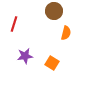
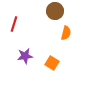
brown circle: moved 1 px right
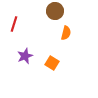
purple star: rotated 14 degrees counterclockwise
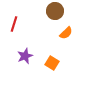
orange semicircle: rotated 32 degrees clockwise
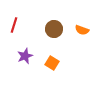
brown circle: moved 1 px left, 18 px down
red line: moved 1 px down
orange semicircle: moved 16 px right, 3 px up; rotated 64 degrees clockwise
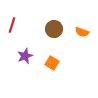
red line: moved 2 px left
orange semicircle: moved 2 px down
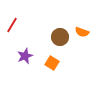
red line: rotated 14 degrees clockwise
brown circle: moved 6 px right, 8 px down
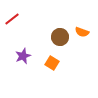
red line: moved 6 px up; rotated 21 degrees clockwise
purple star: moved 2 px left
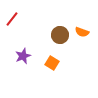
red line: rotated 14 degrees counterclockwise
brown circle: moved 2 px up
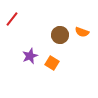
purple star: moved 7 px right
